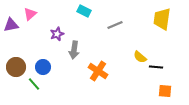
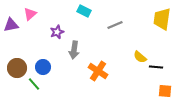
purple star: moved 2 px up
brown circle: moved 1 px right, 1 px down
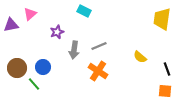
gray line: moved 16 px left, 21 px down
black line: moved 11 px right, 2 px down; rotated 64 degrees clockwise
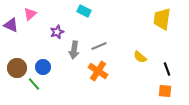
purple triangle: rotated 35 degrees clockwise
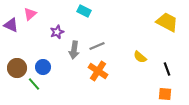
yellow trapezoid: moved 5 px right, 3 px down; rotated 110 degrees clockwise
gray line: moved 2 px left
orange square: moved 3 px down
